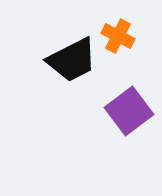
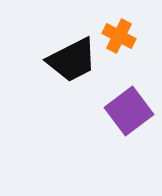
orange cross: moved 1 px right
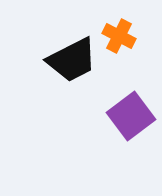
purple square: moved 2 px right, 5 px down
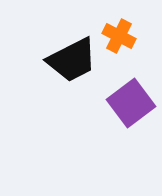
purple square: moved 13 px up
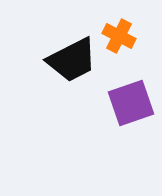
purple square: rotated 18 degrees clockwise
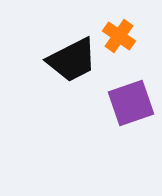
orange cross: rotated 8 degrees clockwise
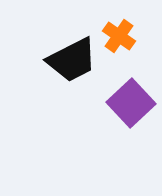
purple square: rotated 24 degrees counterclockwise
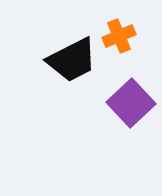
orange cross: rotated 32 degrees clockwise
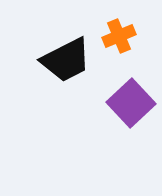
black trapezoid: moved 6 px left
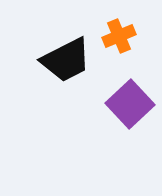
purple square: moved 1 px left, 1 px down
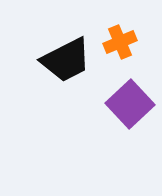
orange cross: moved 1 px right, 6 px down
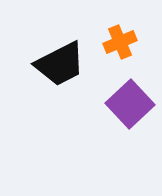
black trapezoid: moved 6 px left, 4 px down
